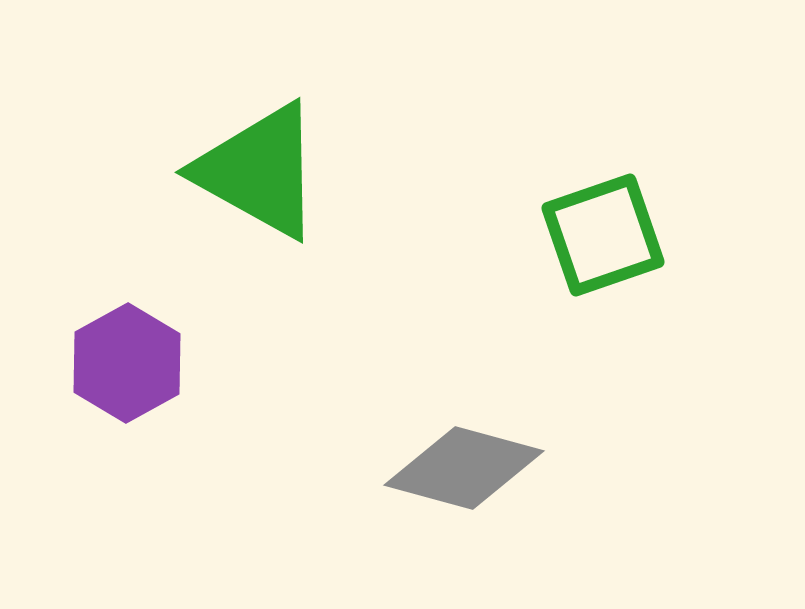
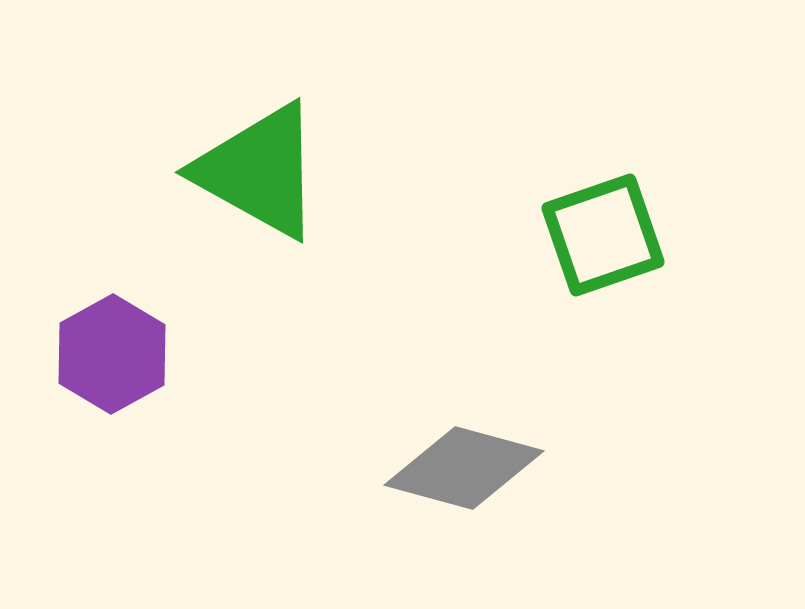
purple hexagon: moved 15 px left, 9 px up
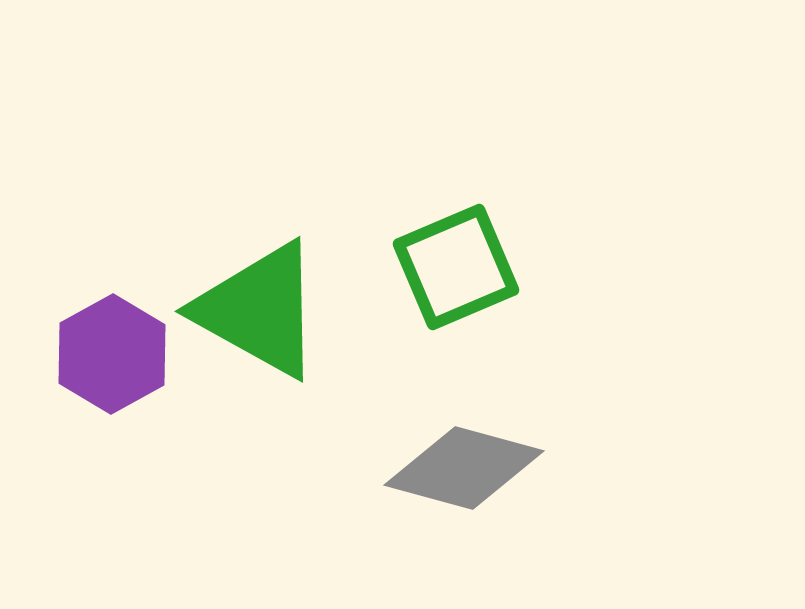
green triangle: moved 139 px down
green square: moved 147 px left, 32 px down; rotated 4 degrees counterclockwise
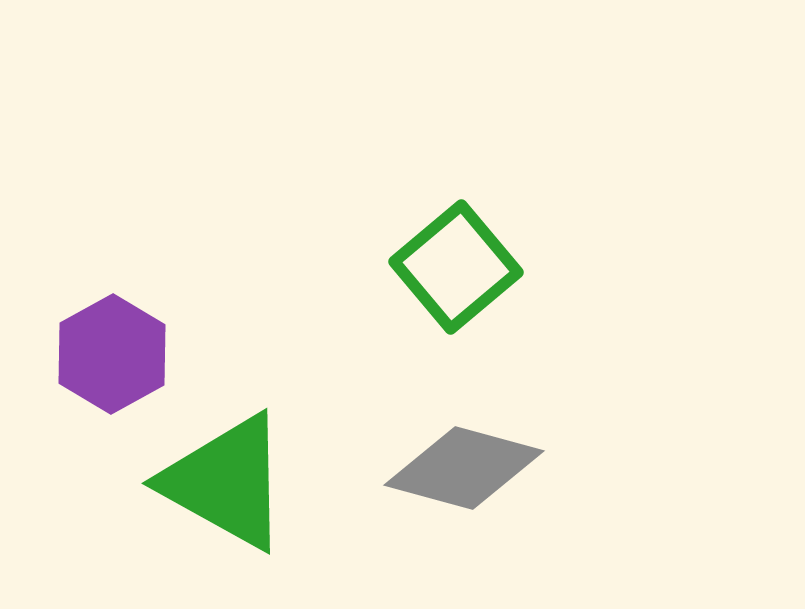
green square: rotated 17 degrees counterclockwise
green triangle: moved 33 px left, 172 px down
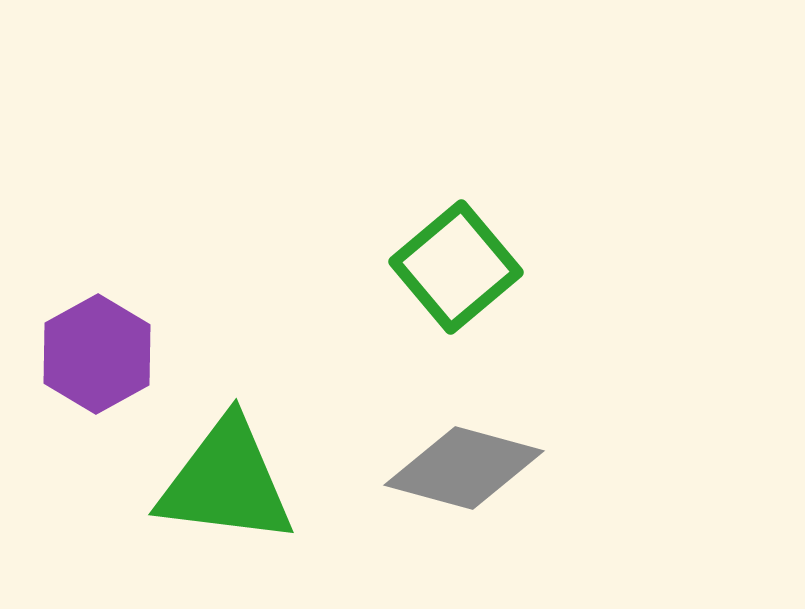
purple hexagon: moved 15 px left
green triangle: rotated 22 degrees counterclockwise
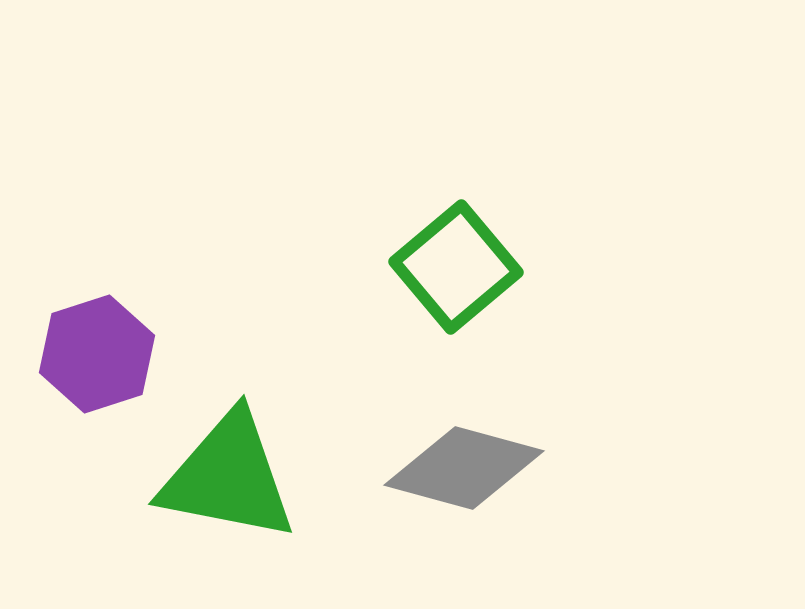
purple hexagon: rotated 11 degrees clockwise
green triangle: moved 2 px right, 5 px up; rotated 4 degrees clockwise
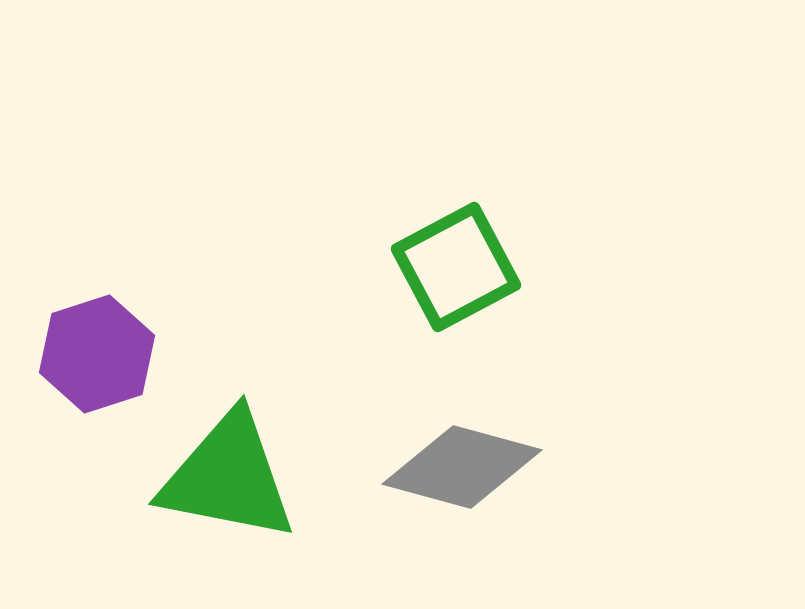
green square: rotated 12 degrees clockwise
gray diamond: moved 2 px left, 1 px up
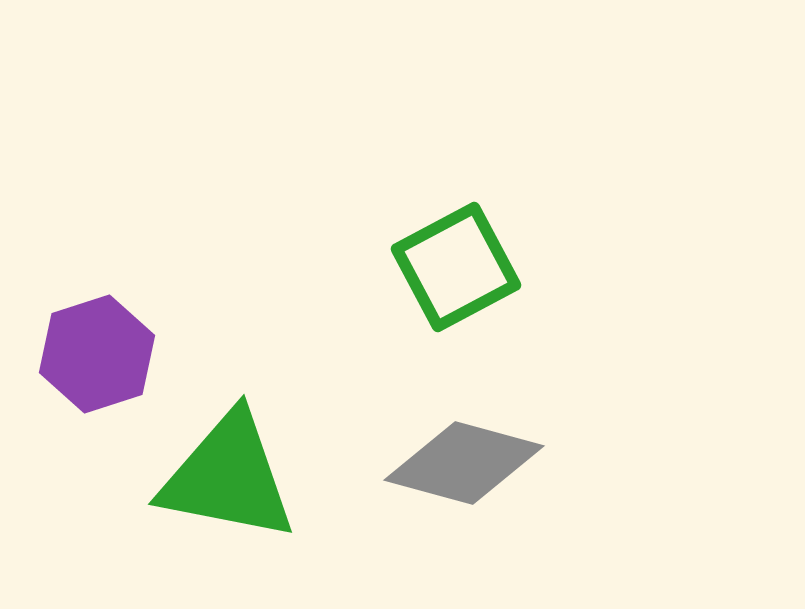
gray diamond: moved 2 px right, 4 px up
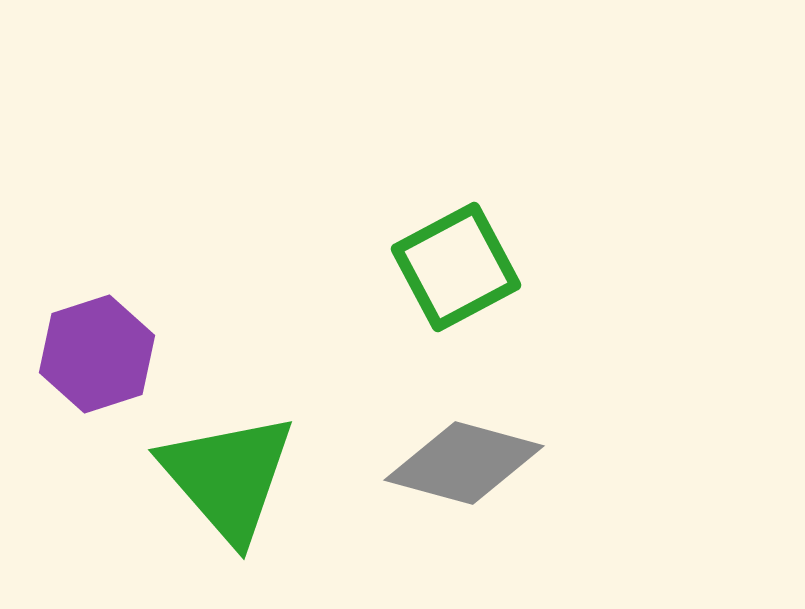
green triangle: rotated 38 degrees clockwise
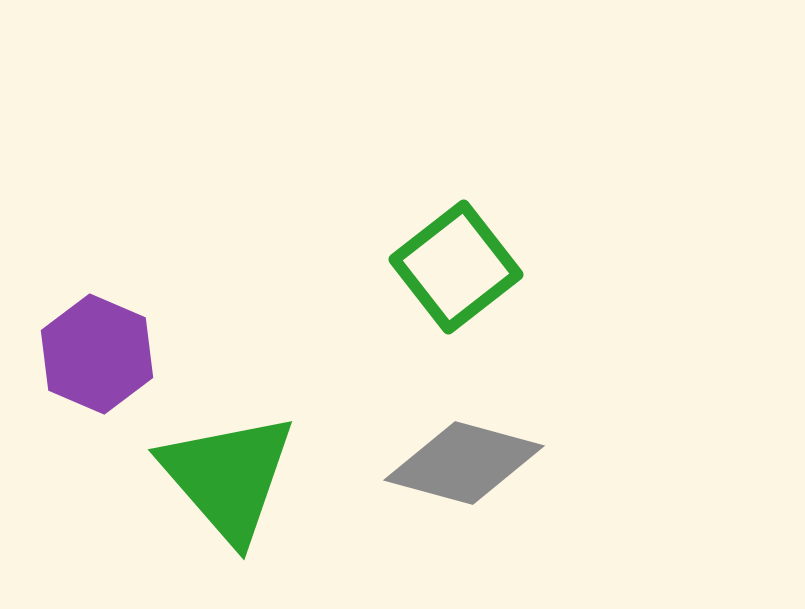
green square: rotated 10 degrees counterclockwise
purple hexagon: rotated 19 degrees counterclockwise
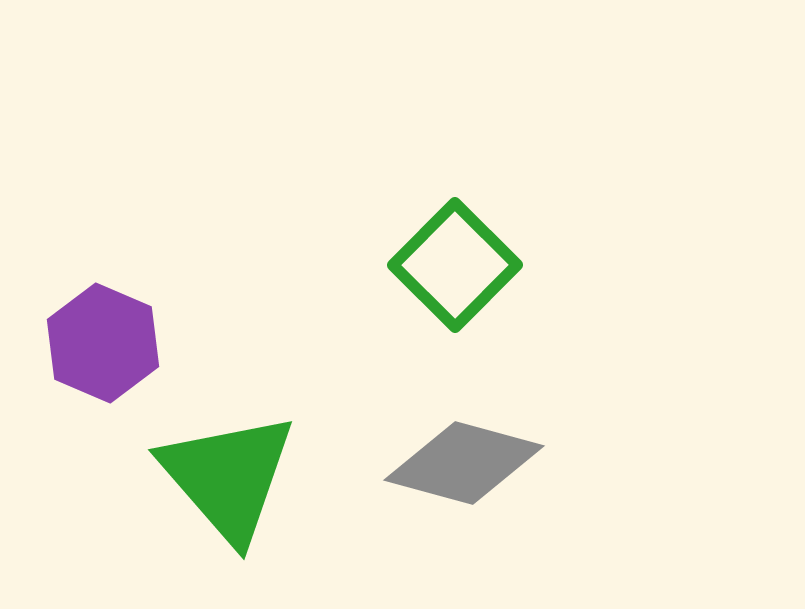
green square: moved 1 px left, 2 px up; rotated 7 degrees counterclockwise
purple hexagon: moved 6 px right, 11 px up
